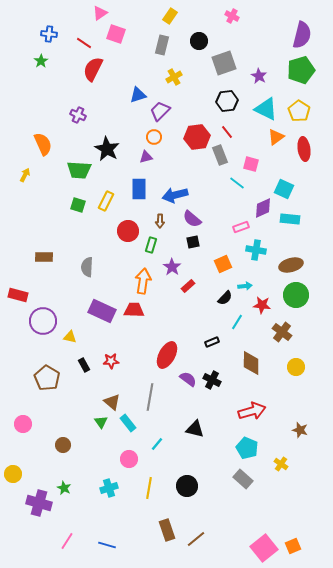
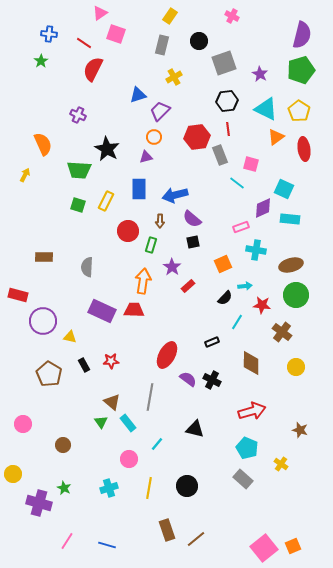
purple star at (259, 76): moved 1 px right, 2 px up
red line at (227, 132): moved 1 px right, 3 px up; rotated 32 degrees clockwise
brown pentagon at (47, 378): moved 2 px right, 4 px up
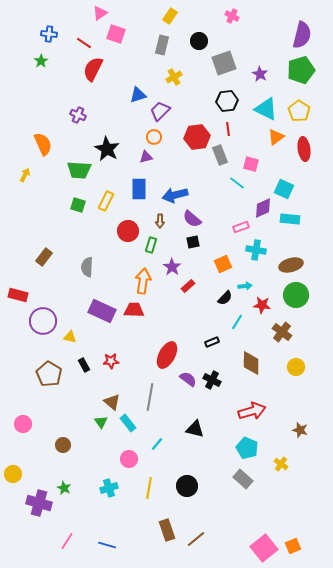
brown rectangle at (44, 257): rotated 54 degrees counterclockwise
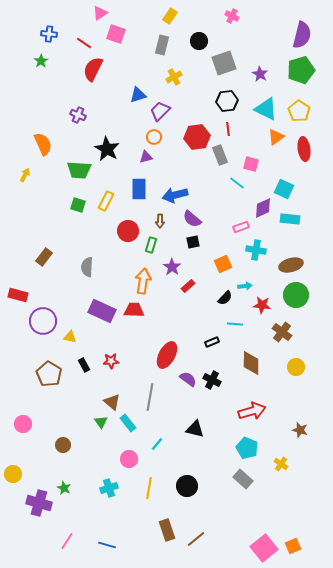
cyan line at (237, 322): moved 2 px left, 2 px down; rotated 63 degrees clockwise
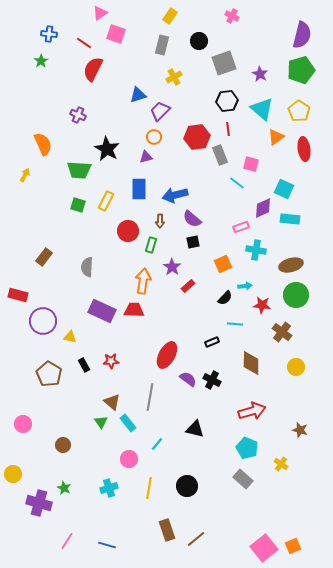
cyan triangle at (266, 109): moved 4 px left; rotated 15 degrees clockwise
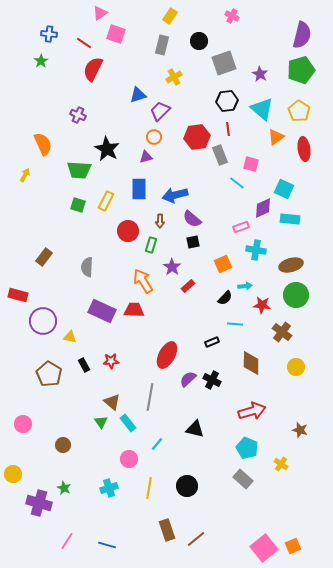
orange arrow at (143, 281): rotated 40 degrees counterclockwise
purple semicircle at (188, 379): rotated 78 degrees counterclockwise
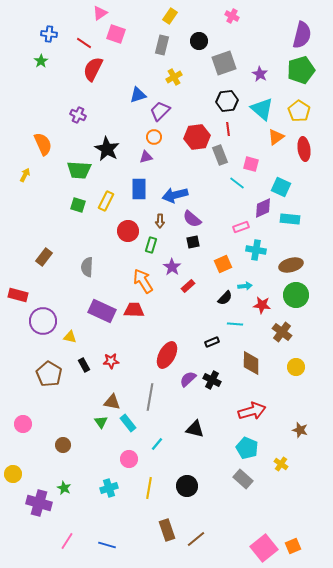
cyan square at (284, 189): moved 3 px left, 2 px up
brown triangle at (112, 402): rotated 30 degrees counterclockwise
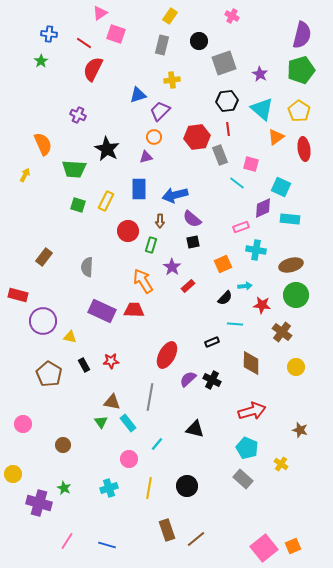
yellow cross at (174, 77): moved 2 px left, 3 px down; rotated 21 degrees clockwise
green trapezoid at (79, 170): moved 5 px left, 1 px up
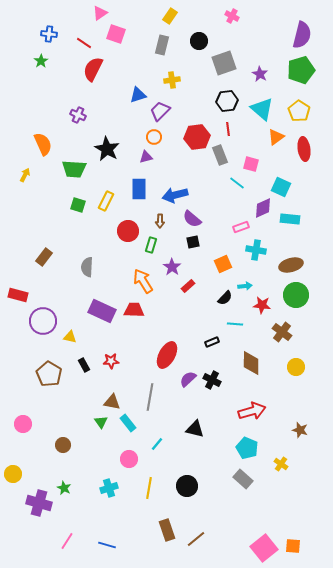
orange square at (293, 546): rotated 28 degrees clockwise
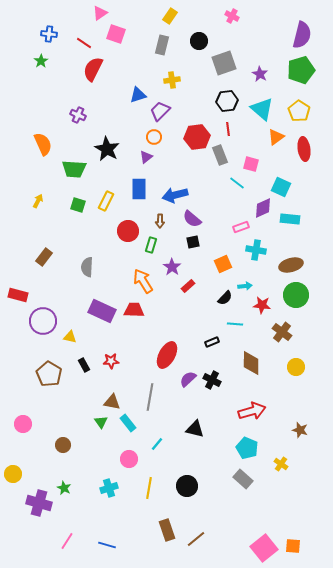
purple triangle at (146, 157): rotated 24 degrees counterclockwise
yellow arrow at (25, 175): moved 13 px right, 26 px down
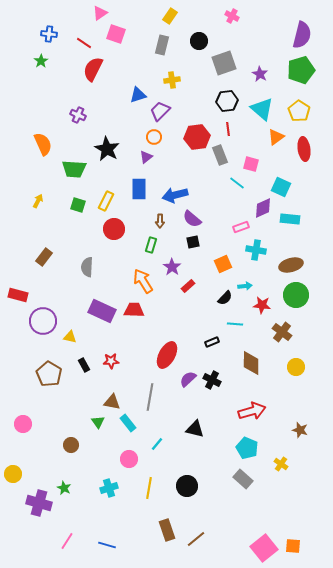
red circle at (128, 231): moved 14 px left, 2 px up
green triangle at (101, 422): moved 3 px left
brown circle at (63, 445): moved 8 px right
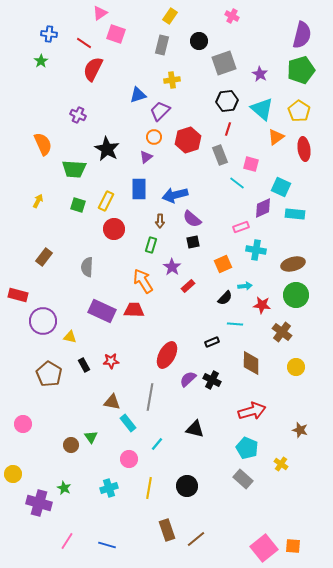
red line at (228, 129): rotated 24 degrees clockwise
red hexagon at (197, 137): moved 9 px left, 3 px down; rotated 10 degrees counterclockwise
cyan rectangle at (290, 219): moved 5 px right, 5 px up
brown ellipse at (291, 265): moved 2 px right, 1 px up
green triangle at (98, 422): moved 7 px left, 15 px down
